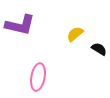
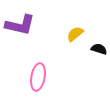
black semicircle: rotated 14 degrees counterclockwise
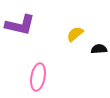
black semicircle: rotated 21 degrees counterclockwise
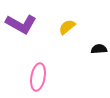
purple L-shape: moved 1 px right, 1 px up; rotated 16 degrees clockwise
yellow semicircle: moved 8 px left, 7 px up
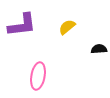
purple L-shape: moved 1 px right, 1 px down; rotated 36 degrees counterclockwise
pink ellipse: moved 1 px up
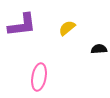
yellow semicircle: moved 1 px down
pink ellipse: moved 1 px right, 1 px down
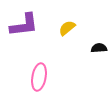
purple L-shape: moved 2 px right
black semicircle: moved 1 px up
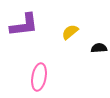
yellow semicircle: moved 3 px right, 4 px down
